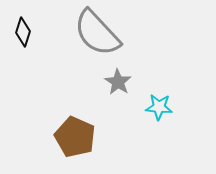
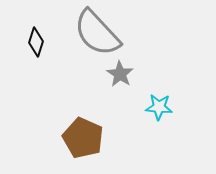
black diamond: moved 13 px right, 10 px down
gray star: moved 2 px right, 8 px up
brown pentagon: moved 8 px right, 1 px down
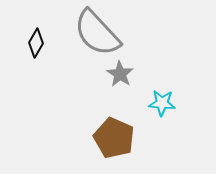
black diamond: moved 1 px down; rotated 12 degrees clockwise
cyan star: moved 3 px right, 4 px up
brown pentagon: moved 31 px right
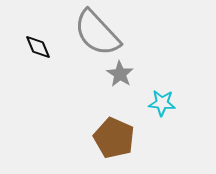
black diamond: moved 2 px right, 4 px down; rotated 52 degrees counterclockwise
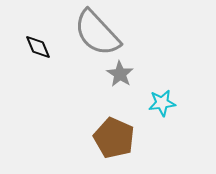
cyan star: rotated 12 degrees counterclockwise
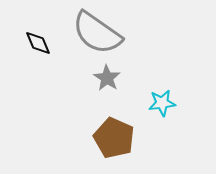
gray semicircle: rotated 12 degrees counterclockwise
black diamond: moved 4 px up
gray star: moved 13 px left, 4 px down
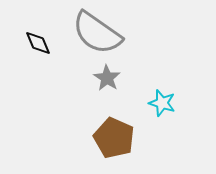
cyan star: rotated 24 degrees clockwise
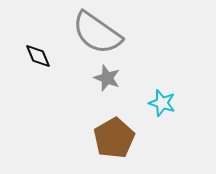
black diamond: moved 13 px down
gray star: rotated 12 degrees counterclockwise
brown pentagon: rotated 18 degrees clockwise
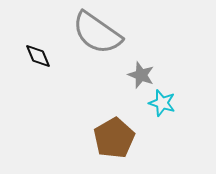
gray star: moved 34 px right, 3 px up
